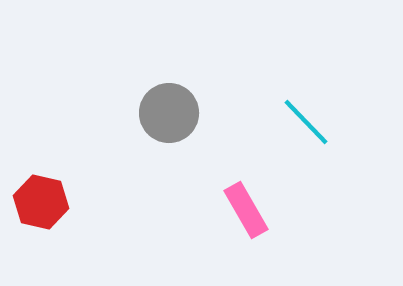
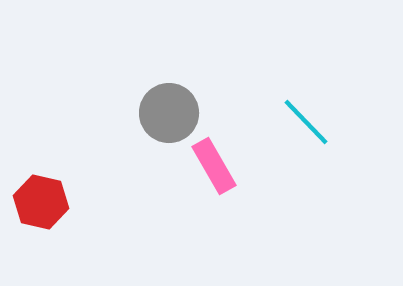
pink rectangle: moved 32 px left, 44 px up
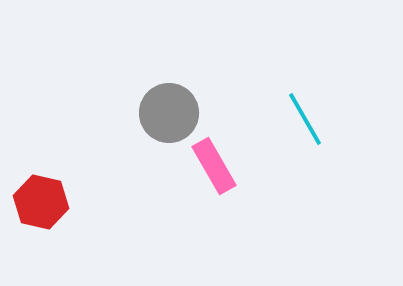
cyan line: moved 1 px left, 3 px up; rotated 14 degrees clockwise
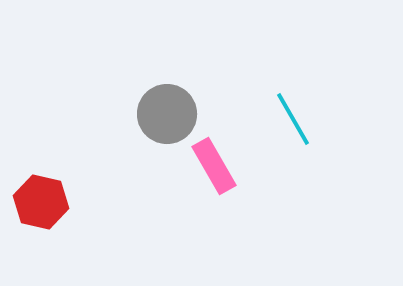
gray circle: moved 2 px left, 1 px down
cyan line: moved 12 px left
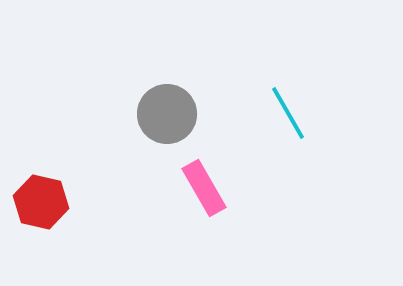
cyan line: moved 5 px left, 6 px up
pink rectangle: moved 10 px left, 22 px down
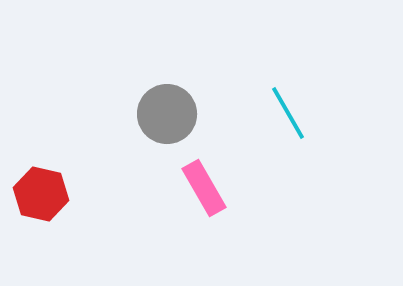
red hexagon: moved 8 px up
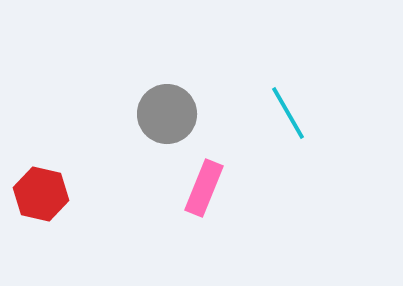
pink rectangle: rotated 52 degrees clockwise
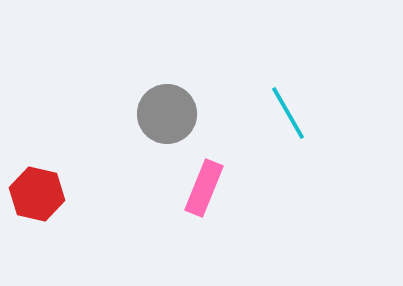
red hexagon: moved 4 px left
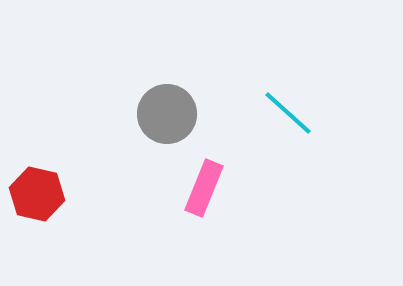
cyan line: rotated 18 degrees counterclockwise
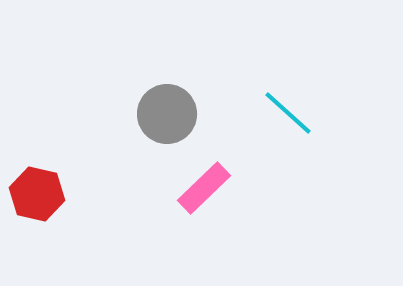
pink rectangle: rotated 24 degrees clockwise
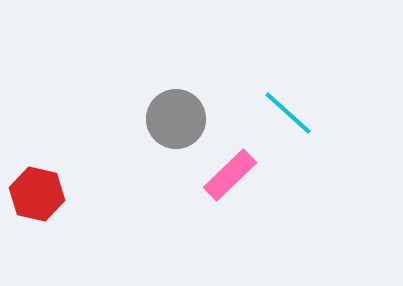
gray circle: moved 9 px right, 5 px down
pink rectangle: moved 26 px right, 13 px up
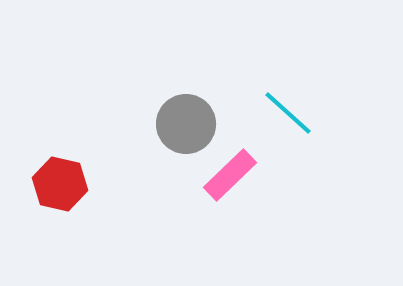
gray circle: moved 10 px right, 5 px down
red hexagon: moved 23 px right, 10 px up
